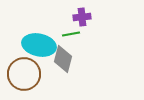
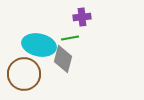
green line: moved 1 px left, 4 px down
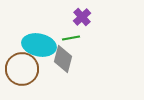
purple cross: rotated 36 degrees counterclockwise
green line: moved 1 px right
brown circle: moved 2 px left, 5 px up
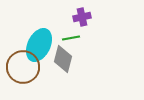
purple cross: rotated 30 degrees clockwise
cyan ellipse: rotated 76 degrees counterclockwise
brown circle: moved 1 px right, 2 px up
